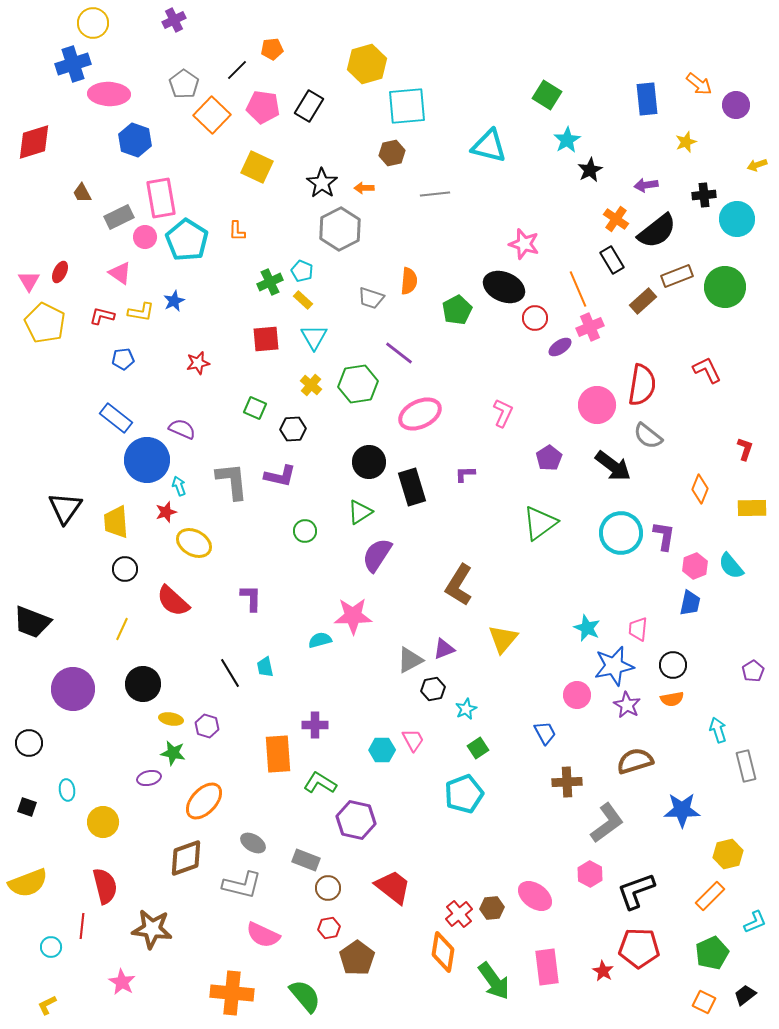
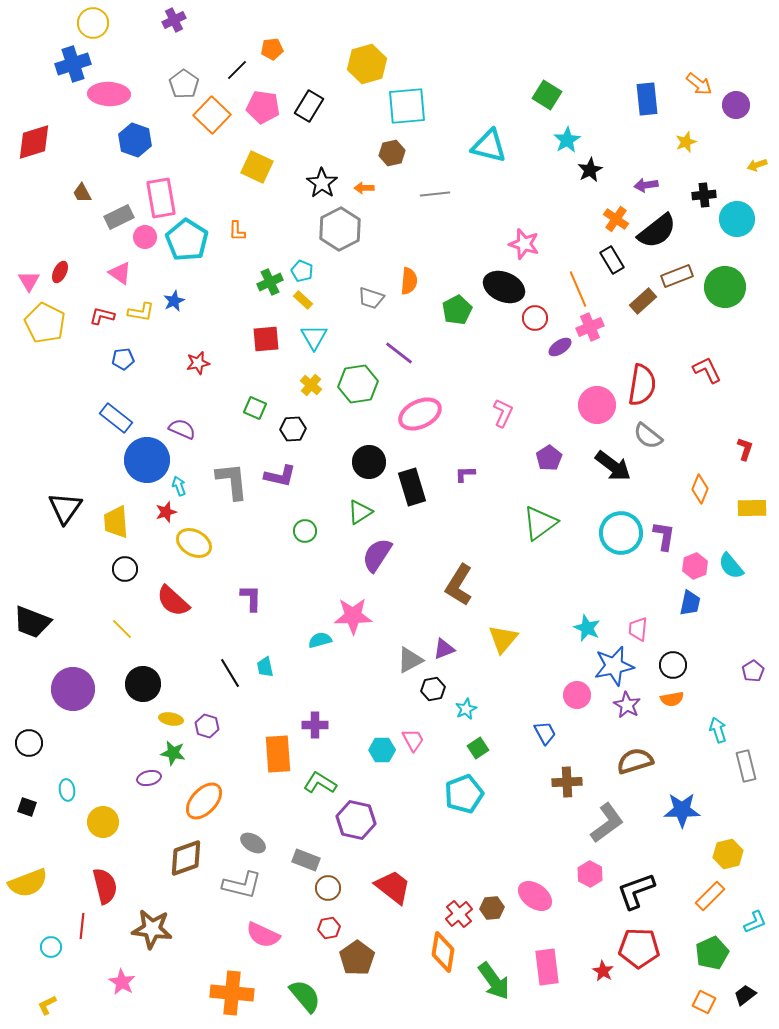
yellow line at (122, 629): rotated 70 degrees counterclockwise
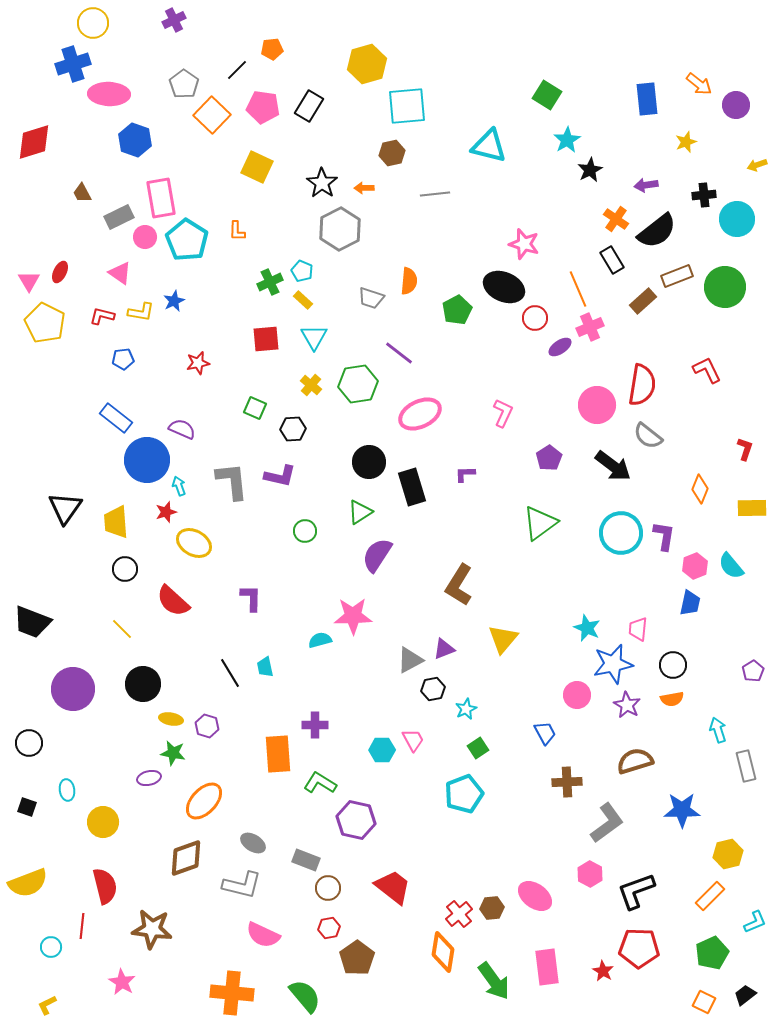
blue star at (614, 666): moved 1 px left, 2 px up
